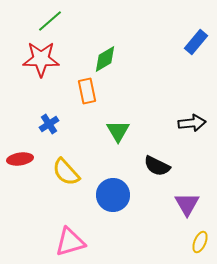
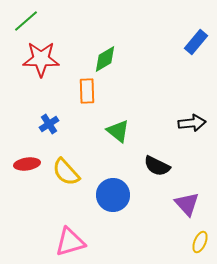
green line: moved 24 px left
orange rectangle: rotated 10 degrees clockwise
green triangle: rotated 20 degrees counterclockwise
red ellipse: moved 7 px right, 5 px down
purple triangle: rotated 12 degrees counterclockwise
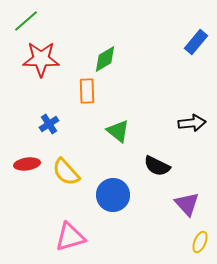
pink triangle: moved 5 px up
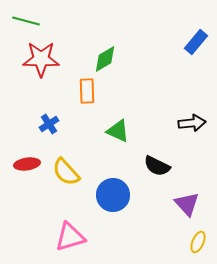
green line: rotated 56 degrees clockwise
green triangle: rotated 15 degrees counterclockwise
yellow ellipse: moved 2 px left
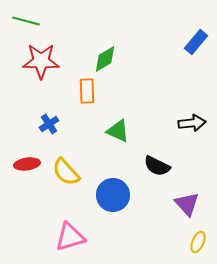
red star: moved 2 px down
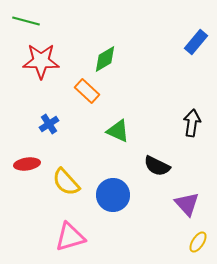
orange rectangle: rotated 45 degrees counterclockwise
black arrow: rotated 76 degrees counterclockwise
yellow semicircle: moved 10 px down
yellow ellipse: rotated 10 degrees clockwise
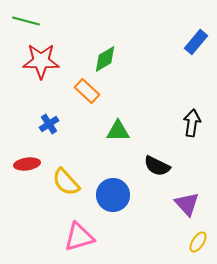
green triangle: rotated 25 degrees counterclockwise
pink triangle: moved 9 px right
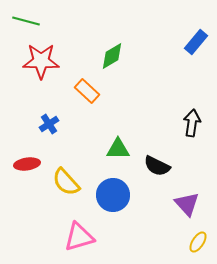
green diamond: moved 7 px right, 3 px up
green triangle: moved 18 px down
